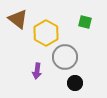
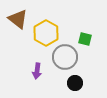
green square: moved 17 px down
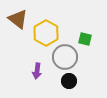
black circle: moved 6 px left, 2 px up
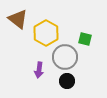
purple arrow: moved 2 px right, 1 px up
black circle: moved 2 px left
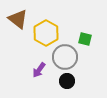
purple arrow: rotated 28 degrees clockwise
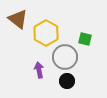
purple arrow: rotated 133 degrees clockwise
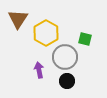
brown triangle: rotated 25 degrees clockwise
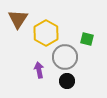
green square: moved 2 px right
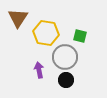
brown triangle: moved 1 px up
yellow hexagon: rotated 20 degrees counterclockwise
green square: moved 7 px left, 3 px up
black circle: moved 1 px left, 1 px up
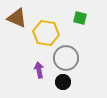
brown triangle: moved 1 px left; rotated 40 degrees counterclockwise
green square: moved 18 px up
gray circle: moved 1 px right, 1 px down
black circle: moved 3 px left, 2 px down
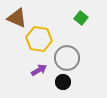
green square: moved 1 px right; rotated 24 degrees clockwise
yellow hexagon: moved 7 px left, 6 px down
gray circle: moved 1 px right
purple arrow: rotated 70 degrees clockwise
